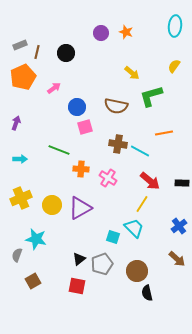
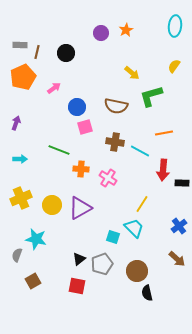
orange star: moved 2 px up; rotated 24 degrees clockwise
gray rectangle: rotated 24 degrees clockwise
brown cross: moved 3 px left, 2 px up
red arrow: moved 13 px right, 11 px up; rotated 55 degrees clockwise
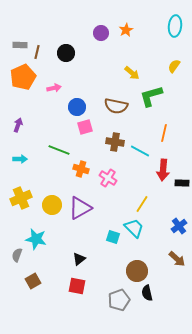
pink arrow: rotated 24 degrees clockwise
purple arrow: moved 2 px right, 2 px down
orange line: rotated 66 degrees counterclockwise
orange cross: rotated 14 degrees clockwise
gray pentagon: moved 17 px right, 36 px down
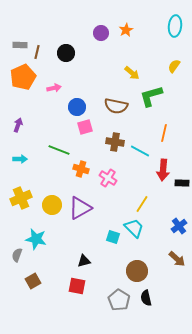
black triangle: moved 5 px right, 2 px down; rotated 24 degrees clockwise
black semicircle: moved 1 px left, 5 px down
gray pentagon: rotated 20 degrees counterclockwise
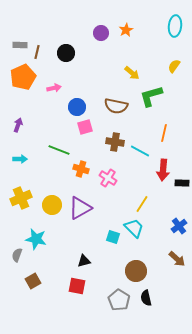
brown circle: moved 1 px left
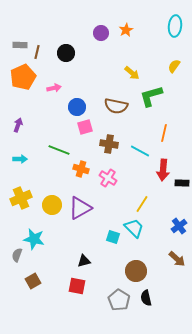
brown cross: moved 6 px left, 2 px down
cyan star: moved 2 px left
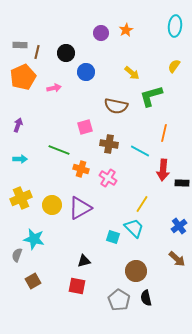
blue circle: moved 9 px right, 35 px up
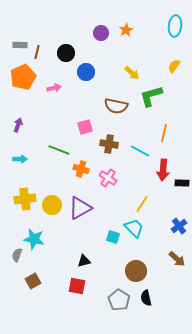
yellow cross: moved 4 px right, 1 px down; rotated 15 degrees clockwise
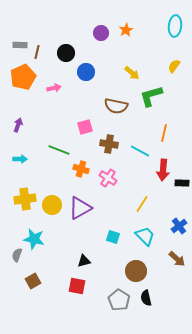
cyan trapezoid: moved 11 px right, 8 px down
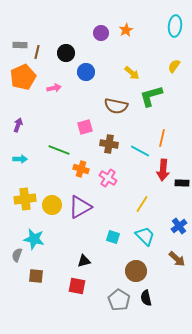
orange line: moved 2 px left, 5 px down
purple triangle: moved 1 px up
brown square: moved 3 px right, 5 px up; rotated 35 degrees clockwise
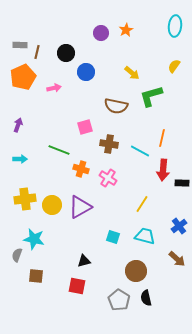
cyan trapezoid: rotated 30 degrees counterclockwise
